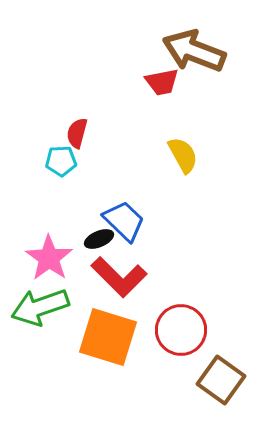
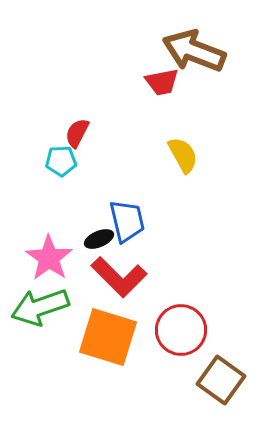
red semicircle: rotated 12 degrees clockwise
blue trapezoid: moved 3 px right; rotated 33 degrees clockwise
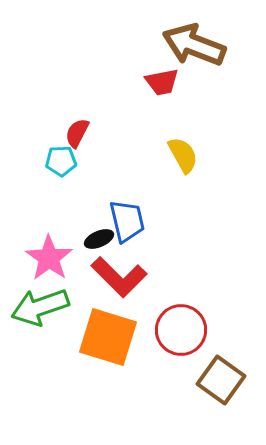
brown arrow: moved 6 px up
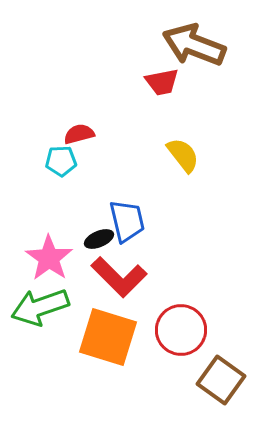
red semicircle: moved 2 px right, 1 px down; rotated 48 degrees clockwise
yellow semicircle: rotated 9 degrees counterclockwise
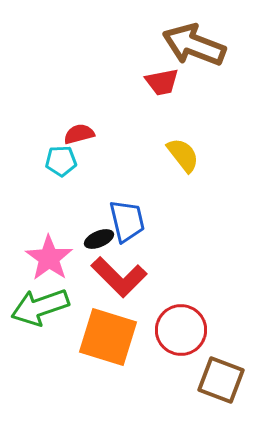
brown square: rotated 15 degrees counterclockwise
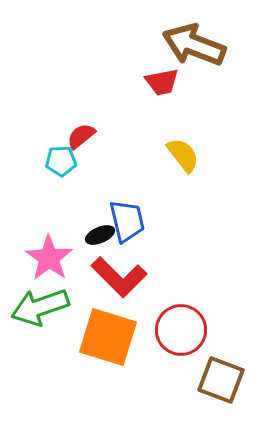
red semicircle: moved 2 px right, 2 px down; rotated 24 degrees counterclockwise
black ellipse: moved 1 px right, 4 px up
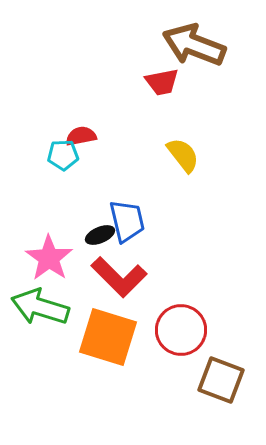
red semicircle: rotated 28 degrees clockwise
cyan pentagon: moved 2 px right, 6 px up
green arrow: rotated 36 degrees clockwise
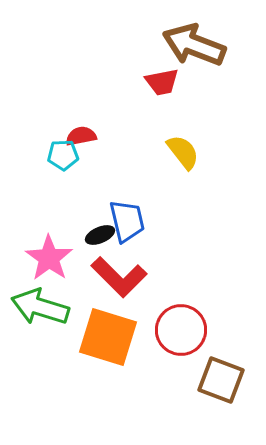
yellow semicircle: moved 3 px up
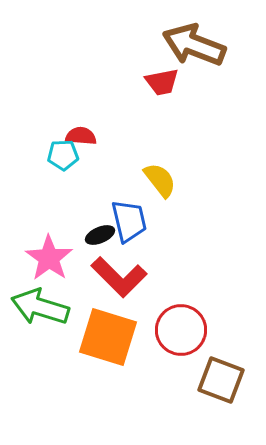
red semicircle: rotated 16 degrees clockwise
yellow semicircle: moved 23 px left, 28 px down
blue trapezoid: moved 2 px right
